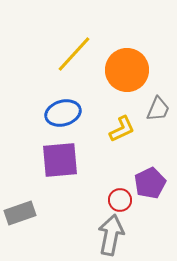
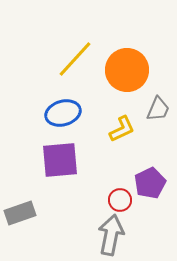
yellow line: moved 1 px right, 5 px down
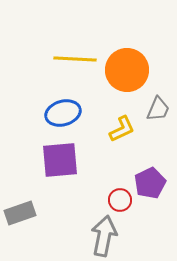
yellow line: rotated 51 degrees clockwise
gray arrow: moved 7 px left, 1 px down
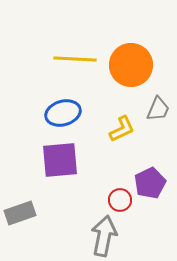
orange circle: moved 4 px right, 5 px up
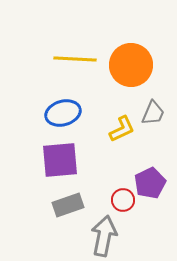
gray trapezoid: moved 5 px left, 4 px down
red circle: moved 3 px right
gray rectangle: moved 48 px right, 8 px up
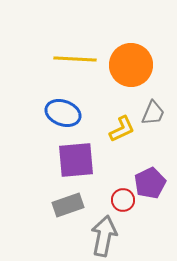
blue ellipse: rotated 36 degrees clockwise
purple square: moved 16 px right
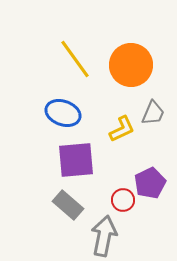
yellow line: rotated 51 degrees clockwise
gray rectangle: rotated 60 degrees clockwise
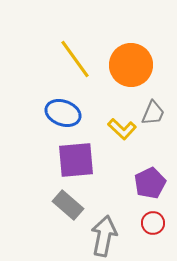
yellow L-shape: rotated 68 degrees clockwise
red circle: moved 30 px right, 23 px down
